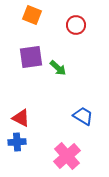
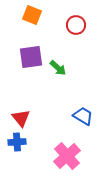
red triangle: rotated 24 degrees clockwise
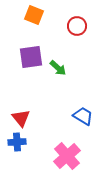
orange square: moved 2 px right
red circle: moved 1 px right, 1 px down
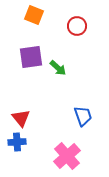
blue trapezoid: rotated 40 degrees clockwise
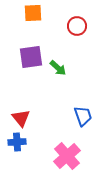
orange square: moved 1 px left, 2 px up; rotated 24 degrees counterclockwise
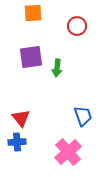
green arrow: moved 1 px left; rotated 54 degrees clockwise
pink cross: moved 1 px right, 4 px up
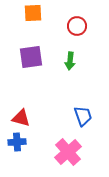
green arrow: moved 13 px right, 7 px up
red triangle: rotated 36 degrees counterclockwise
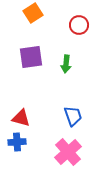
orange square: rotated 30 degrees counterclockwise
red circle: moved 2 px right, 1 px up
green arrow: moved 4 px left, 3 px down
blue trapezoid: moved 10 px left
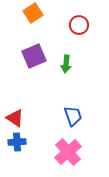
purple square: moved 3 px right, 1 px up; rotated 15 degrees counterclockwise
red triangle: moved 6 px left; rotated 18 degrees clockwise
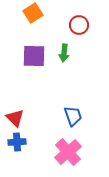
purple square: rotated 25 degrees clockwise
green arrow: moved 2 px left, 11 px up
red triangle: rotated 12 degrees clockwise
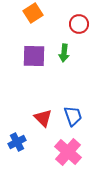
red circle: moved 1 px up
red triangle: moved 28 px right
blue cross: rotated 24 degrees counterclockwise
pink cross: rotated 8 degrees counterclockwise
